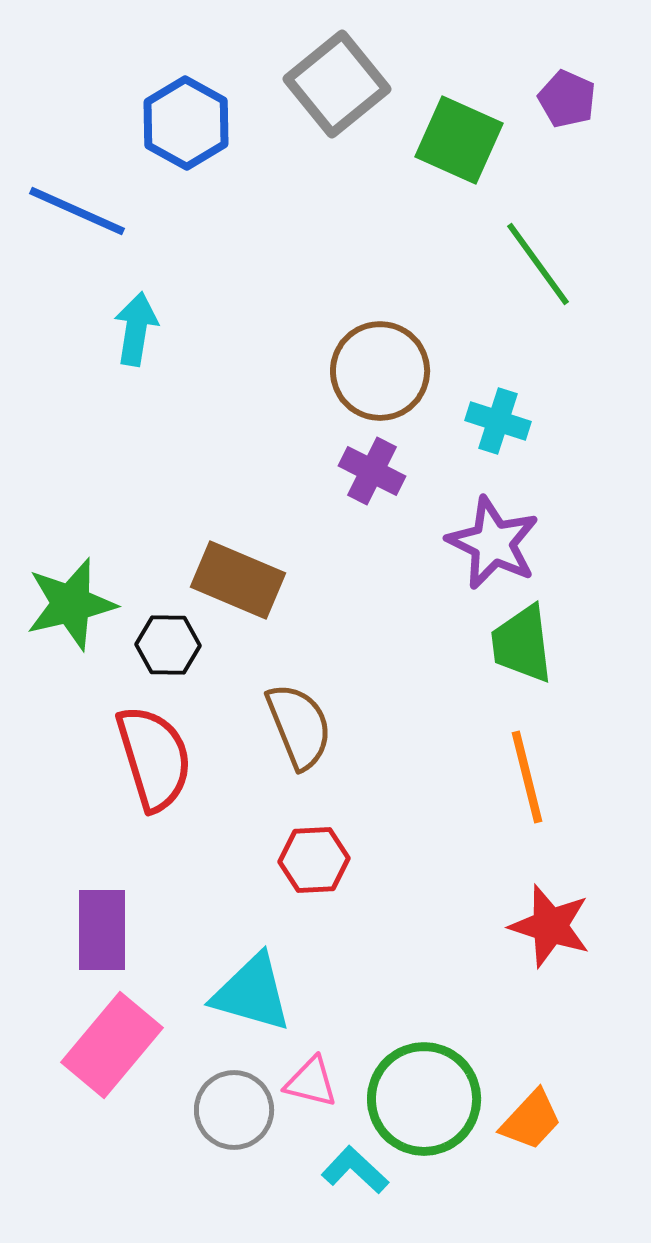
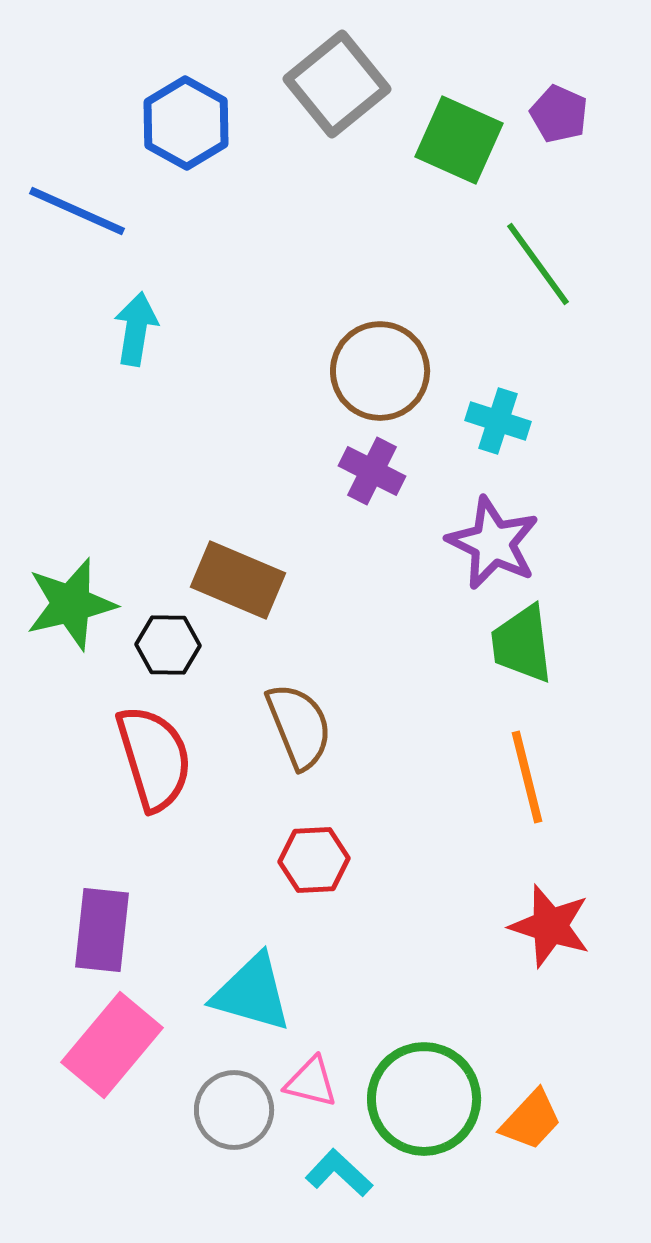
purple pentagon: moved 8 px left, 15 px down
purple rectangle: rotated 6 degrees clockwise
cyan L-shape: moved 16 px left, 3 px down
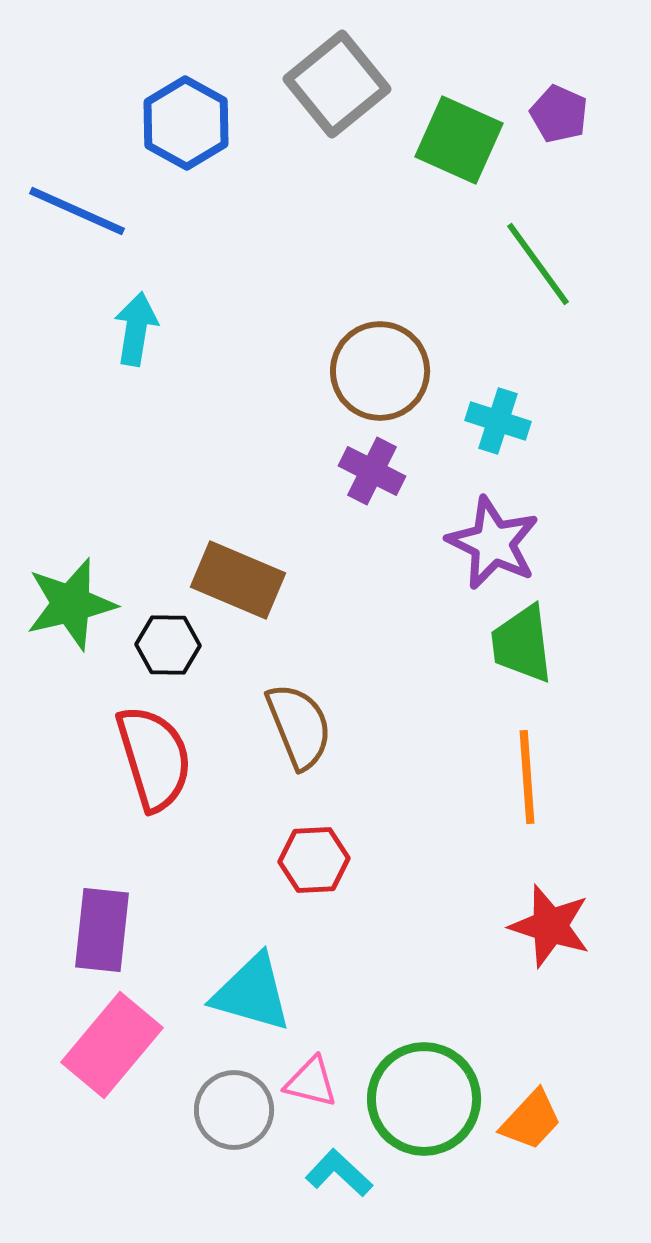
orange line: rotated 10 degrees clockwise
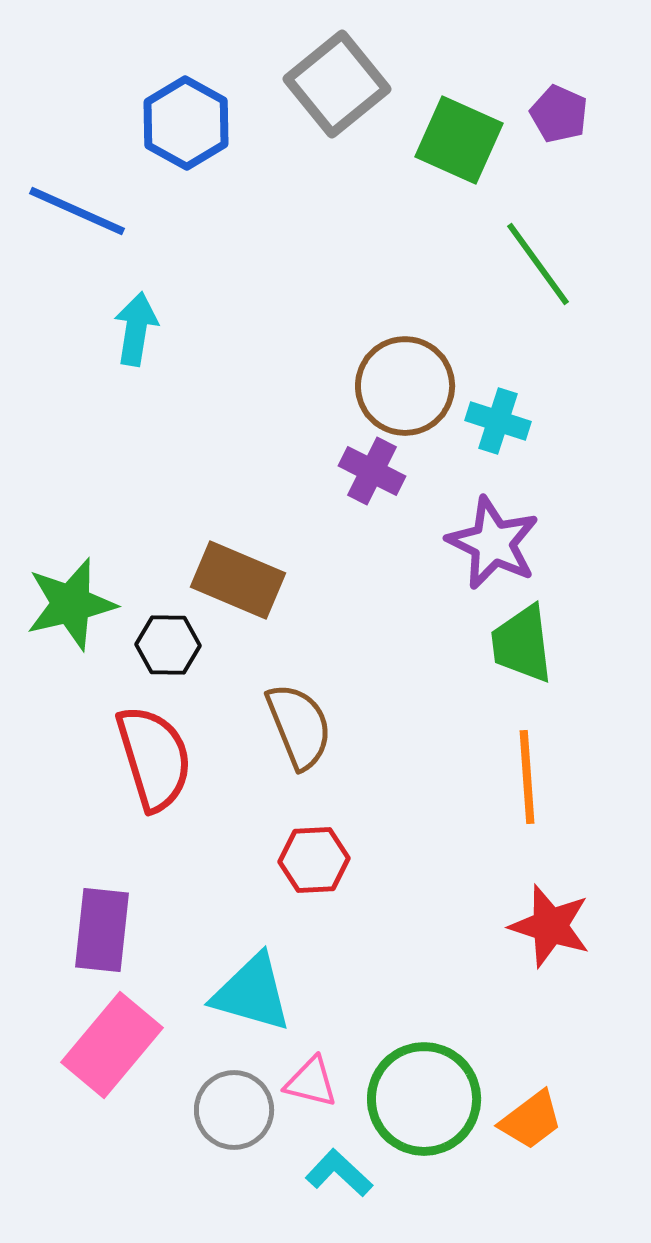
brown circle: moved 25 px right, 15 px down
orange trapezoid: rotated 10 degrees clockwise
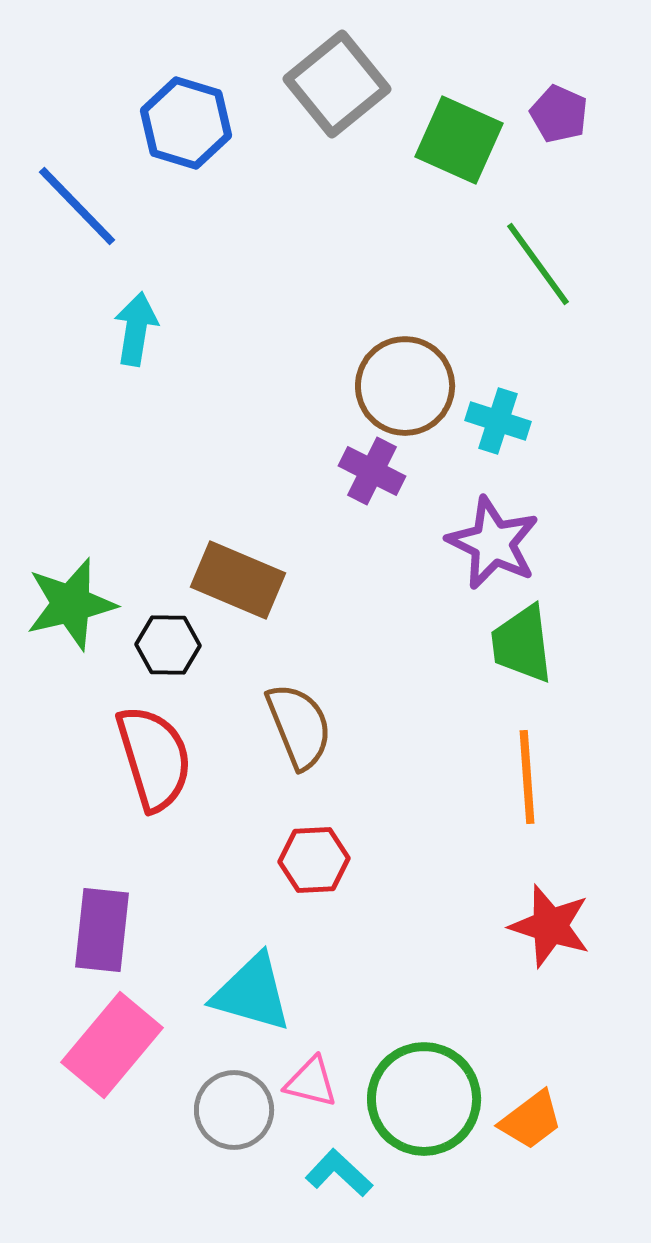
blue hexagon: rotated 12 degrees counterclockwise
blue line: moved 5 px up; rotated 22 degrees clockwise
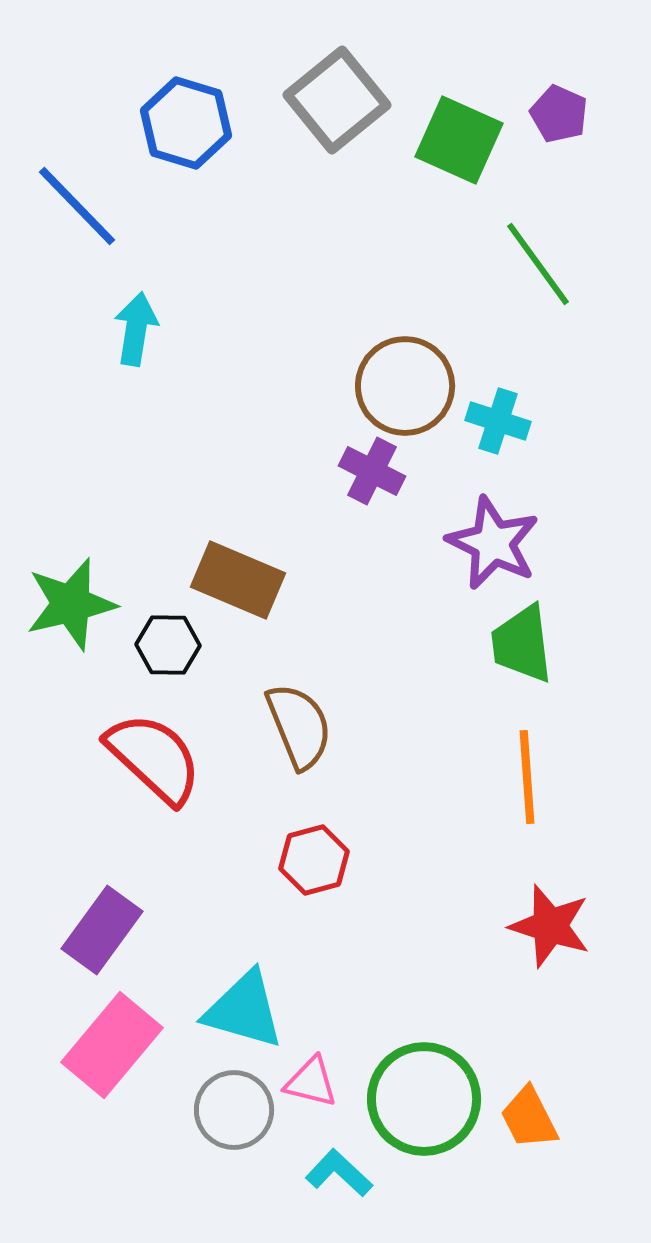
gray square: moved 16 px down
red semicircle: rotated 30 degrees counterclockwise
red hexagon: rotated 12 degrees counterclockwise
purple rectangle: rotated 30 degrees clockwise
cyan triangle: moved 8 px left, 17 px down
orange trapezoid: moved 2 px left, 2 px up; rotated 100 degrees clockwise
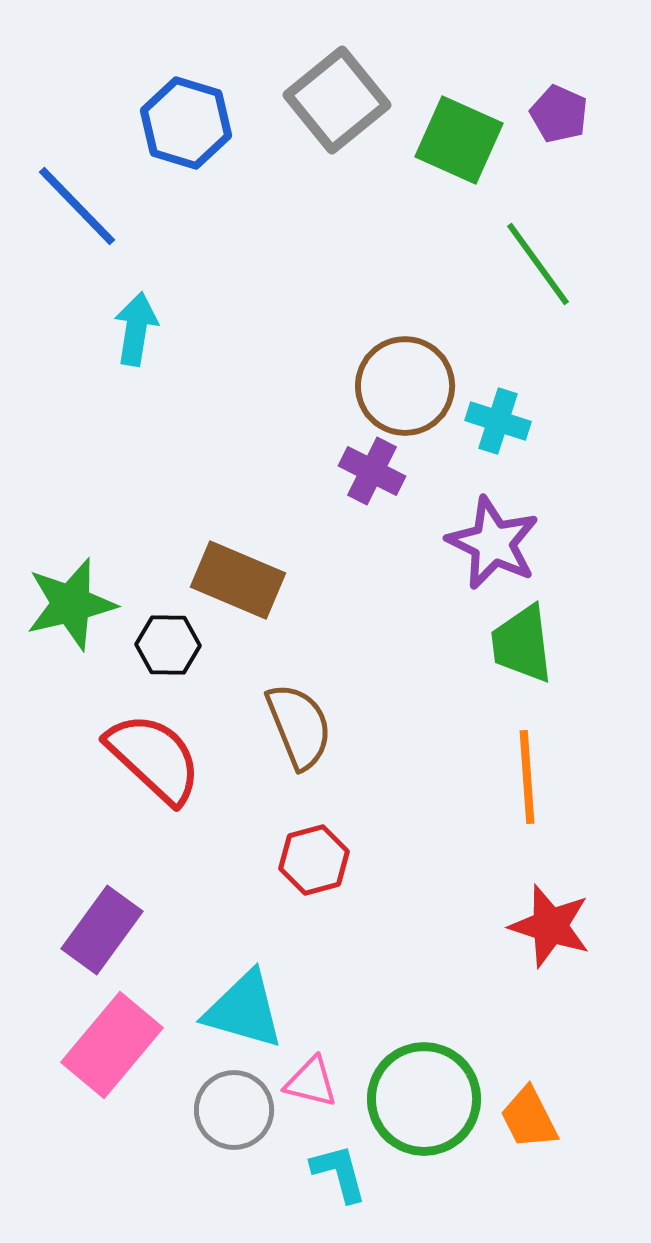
cyan L-shape: rotated 32 degrees clockwise
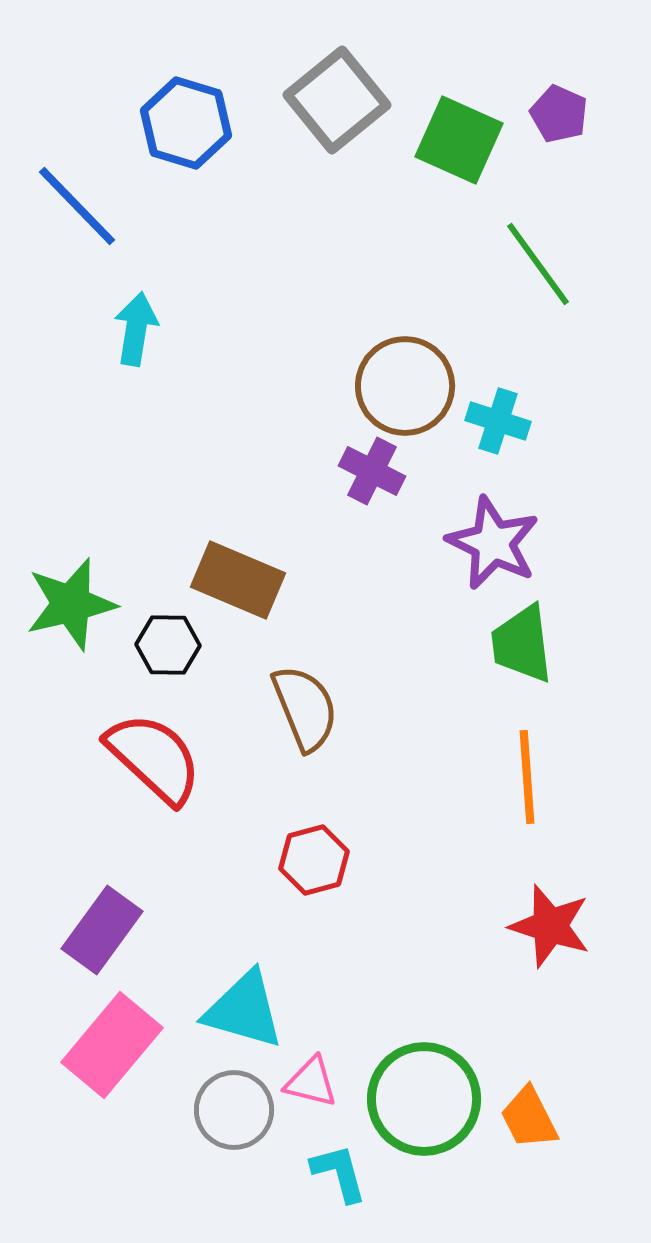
brown semicircle: moved 6 px right, 18 px up
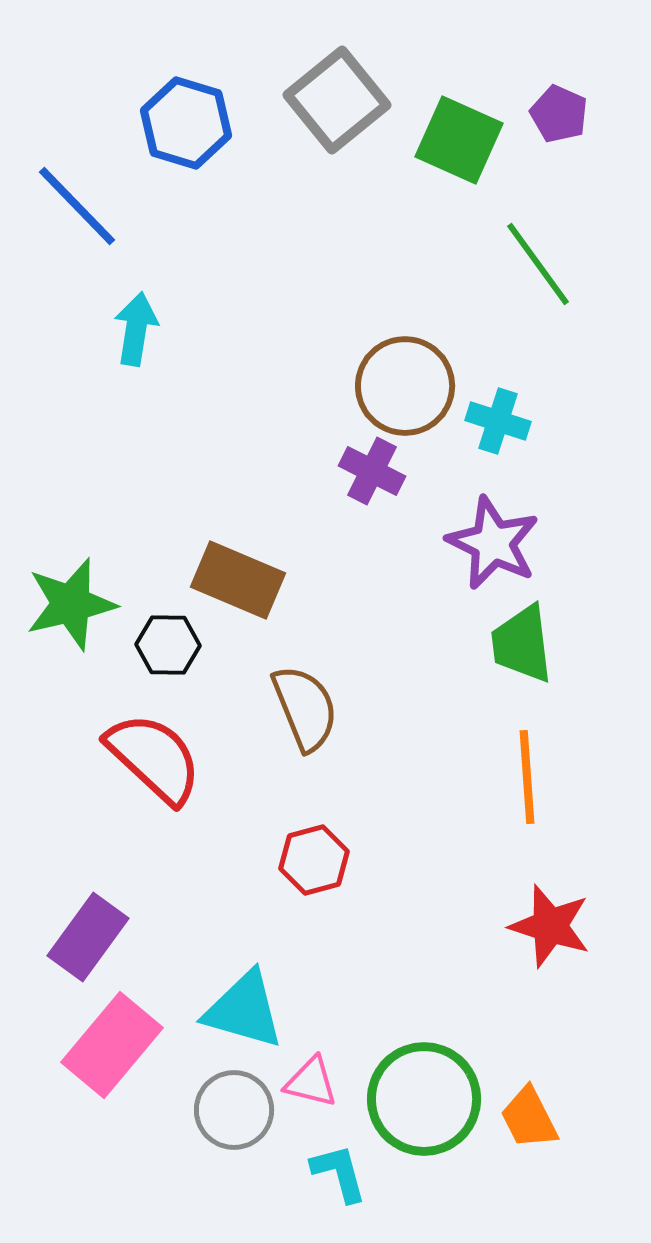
purple rectangle: moved 14 px left, 7 px down
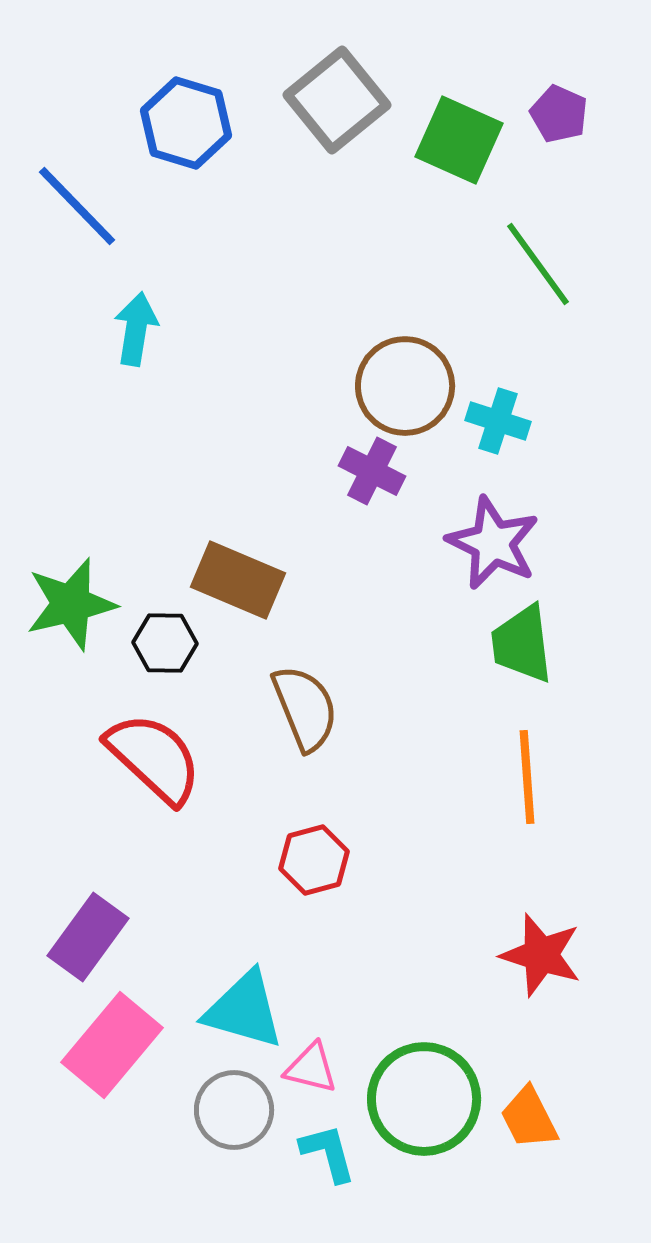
black hexagon: moved 3 px left, 2 px up
red star: moved 9 px left, 29 px down
pink triangle: moved 14 px up
cyan L-shape: moved 11 px left, 20 px up
